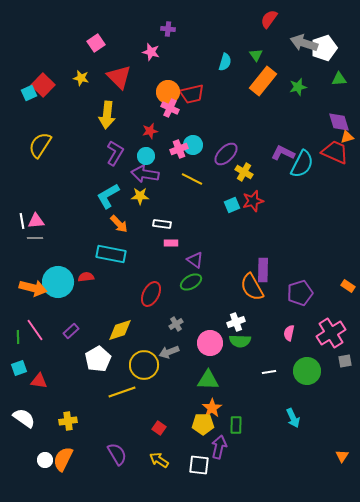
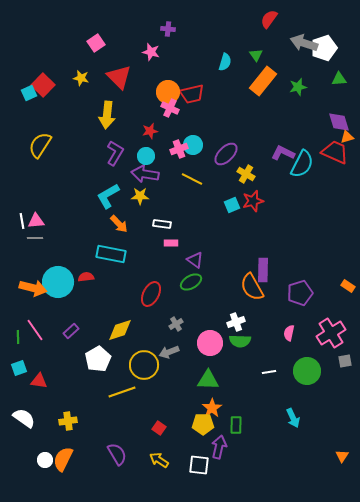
yellow cross at (244, 172): moved 2 px right, 2 px down
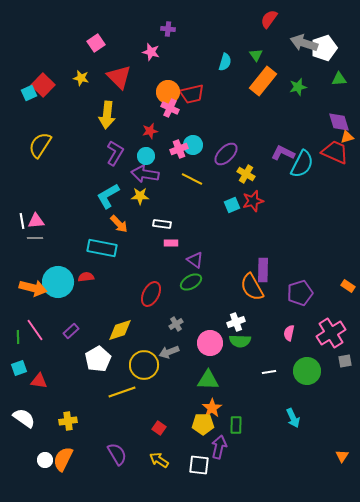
cyan rectangle at (111, 254): moved 9 px left, 6 px up
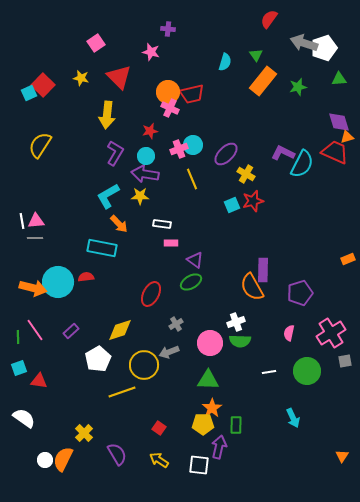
yellow line at (192, 179): rotated 40 degrees clockwise
orange rectangle at (348, 286): moved 27 px up; rotated 56 degrees counterclockwise
yellow cross at (68, 421): moved 16 px right, 12 px down; rotated 36 degrees counterclockwise
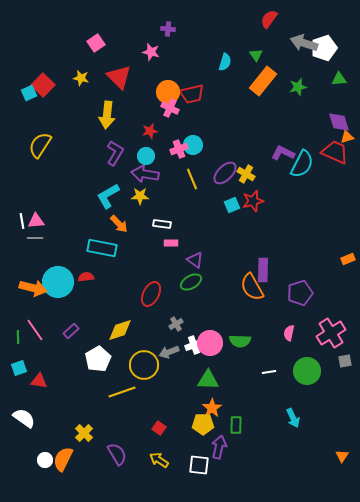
purple ellipse at (226, 154): moved 1 px left, 19 px down
white cross at (236, 322): moved 42 px left, 23 px down
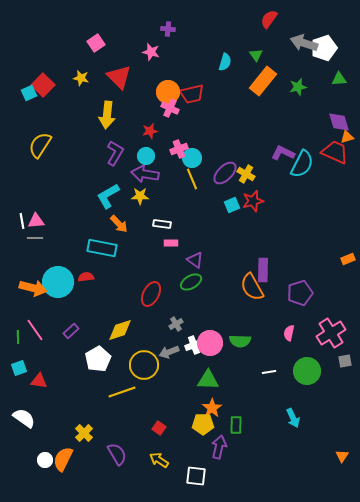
cyan circle at (193, 145): moved 1 px left, 13 px down
white square at (199, 465): moved 3 px left, 11 px down
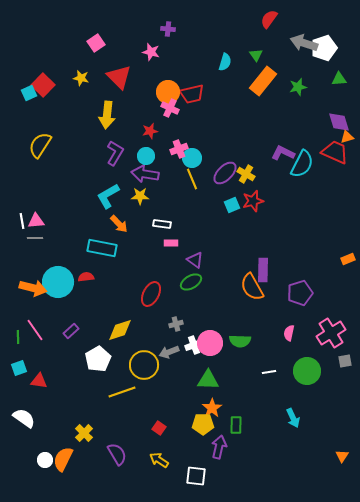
gray cross at (176, 324): rotated 16 degrees clockwise
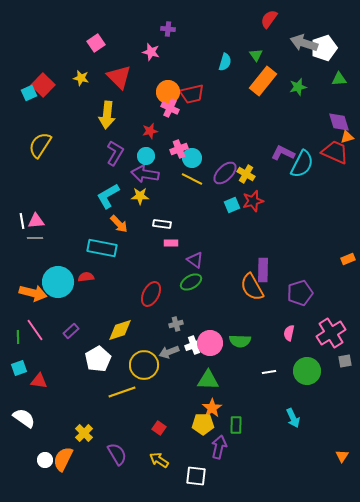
yellow line at (192, 179): rotated 40 degrees counterclockwise
orange arrow at (33, 288): moved 5 px down
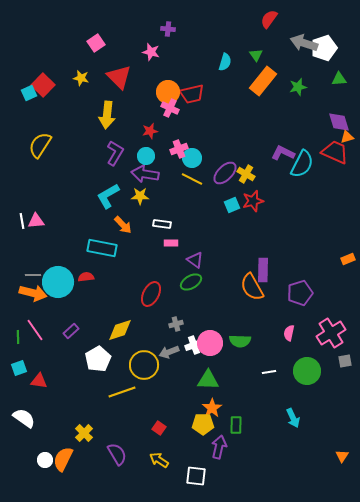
orange arrow at (119, 224): moved 4 px right, 1 px down
gray line at (35, 238): moved 2 px left, 37 px down
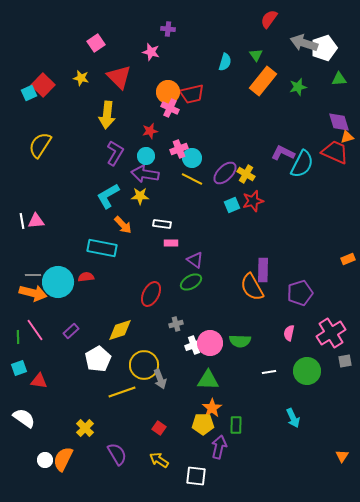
gray arrow at (169, 352): moved 9 px left, 27 px down; rotated 90 degrees counterclockwise
yellow cross at (84, 433): moved 1 px right, 5 px up
